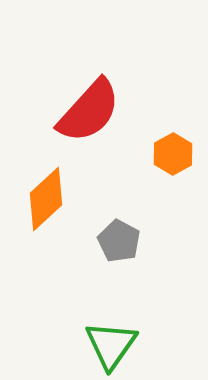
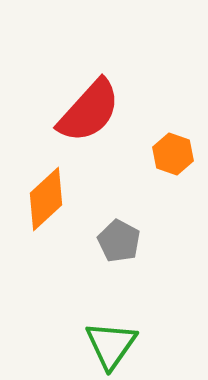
orange hexagon: rotated 12 degrees counterclockwise
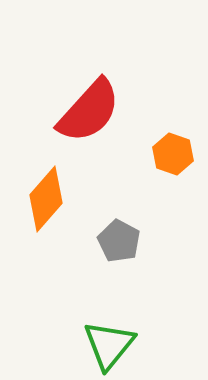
orange diamond: rotated 6 degrees counterclockwise
green triangle: moved 2 px left; rotated 4 degrees clockwise
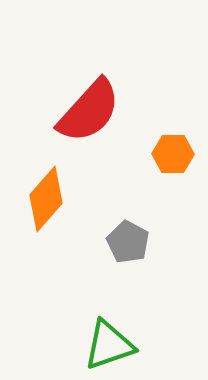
orange hexagon: rotated 18 degrees counterclockwise
gray pentagon: moved 9 px right, 1 px down
green triangle: rotated 32 degrees clockwise
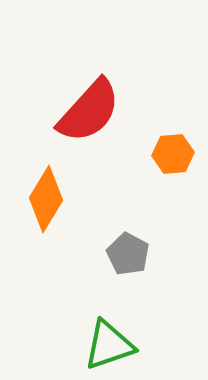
orange hexagon: rotated 6 degrees counterclockwise
orange diamond: rotated 10 degrees counterclockwise
gray pentagon: moved 12 px down
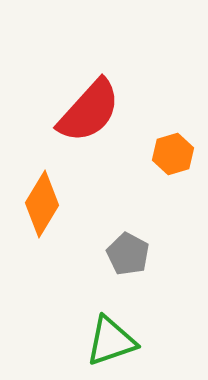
orange hexagon: rotated 12 degrees counterclockwise
orange diamond: moved 4 px left, 5 px down
green triangle: moved 2 px right, 4 px up
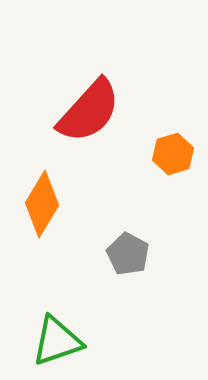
green triangle: moved 54 px left
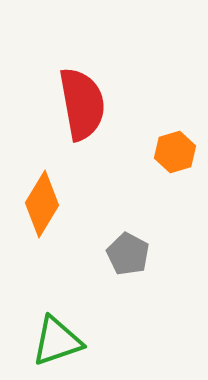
red semicircle: moved 7 px left, 7 px up; rotated 52 degrees counterclockwise
orange hexagon: moved 2 px right, 2 px up
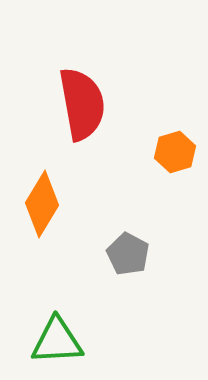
green triangle: rotated 16 degrees clockwise
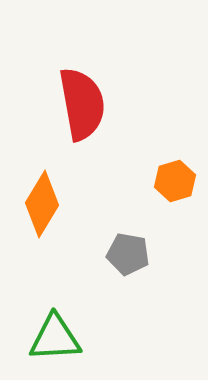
orange hexagon: moved 29 px down
gray pentagon: rotated 18 degrees counterclockwise
green triangle: moved 2 px left, 3 px up
